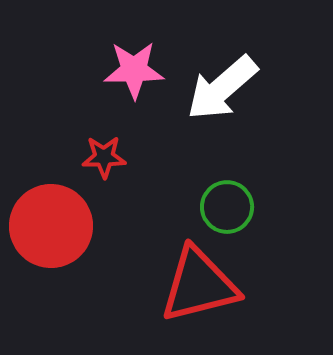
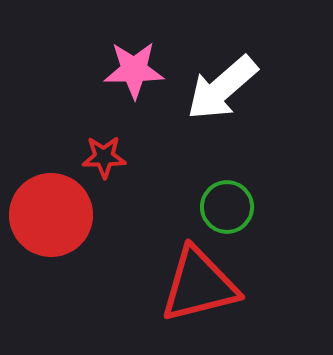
red circle: moved 11 px up
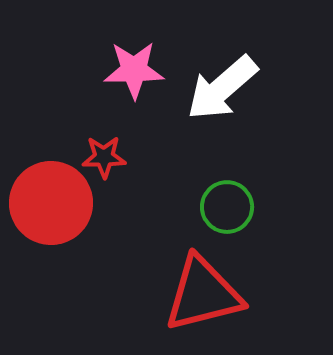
red circle: moved 12 px up
red triangle: moved 4 px right, 9 px down
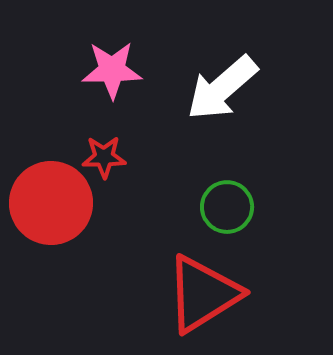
pink star: moved 22 px left
red triangle: rotated 18 degrees counterclockwise
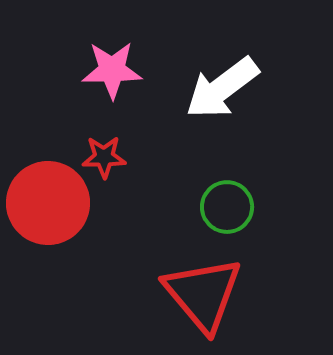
white arrow: rotated 4 degrees clockwise
red circle: moved 3 px left
red triangle: rotated 38 degrees counterclockwise
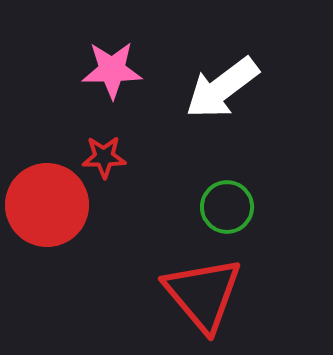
red circle: moved 1 px left, 2 px down
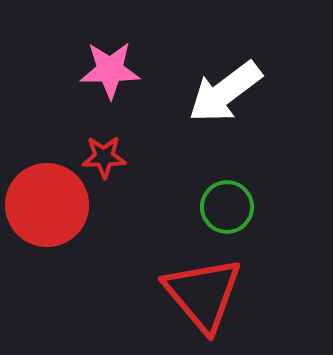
pink star: moved 2 px left
white arrow: moved 3 px right, 4 px down
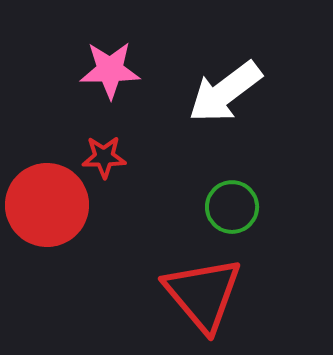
green circle: moved 5 px right
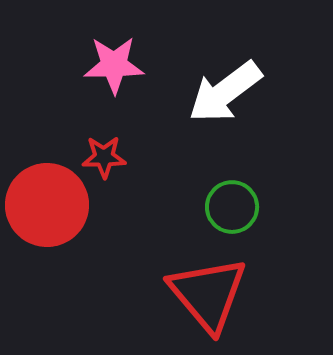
pink star: moved 4 px right, 5 px up
red triangle: moved 5 px right
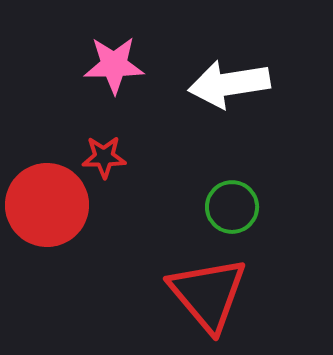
white arrow: moved 4 px right, 8 px up; rotated 28 degrees clockwise
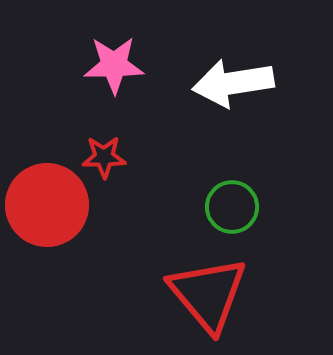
white arrow: moved 4 px right, 1 px up
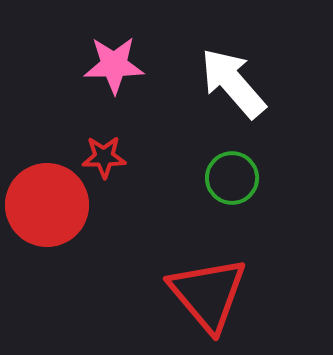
white arrow: rotated 58 degrees clockwise
green circle: moved 29 px up
